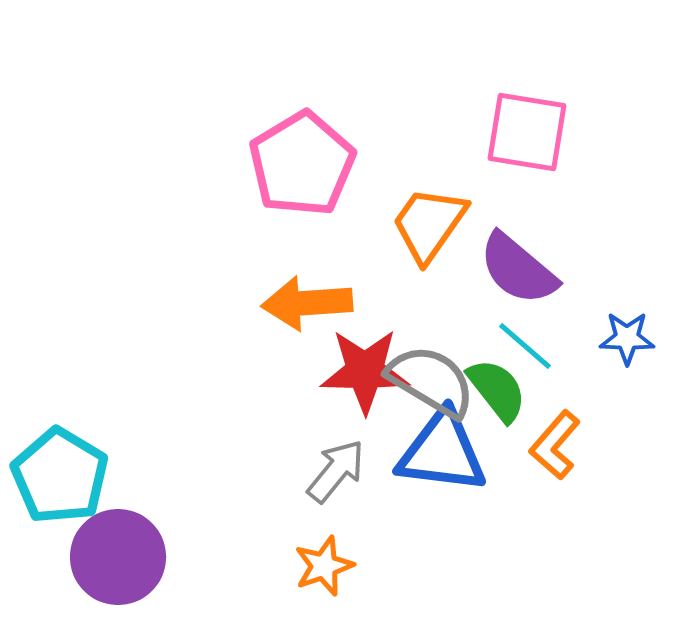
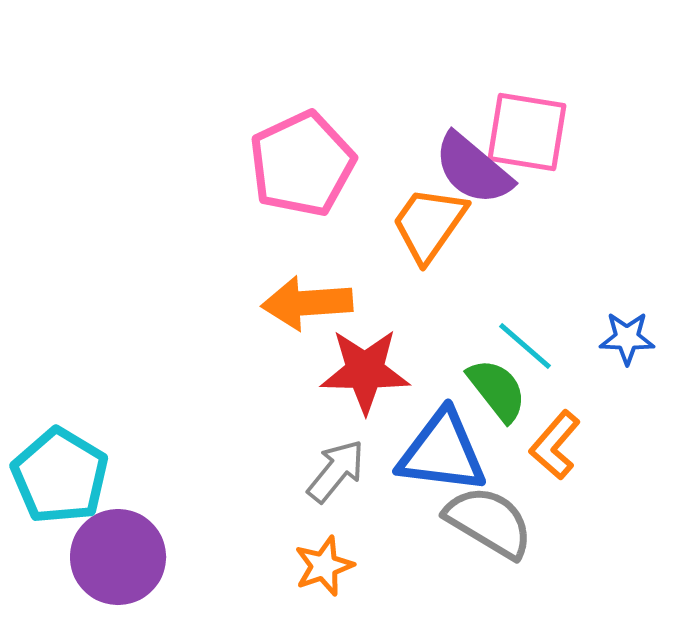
pink pentagon: rotated 6 degrees clockwise
purple semicircle: moved 45 px left, 100 px up
gray semicircle: moved 58 px right, 141 px down
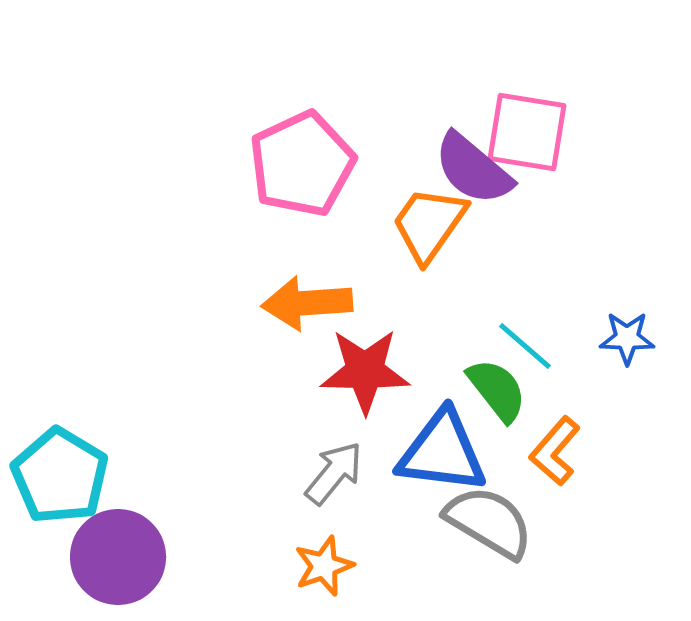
orange L-shape: moved 6 px down
gray arrow: moved 2 px left, 2 px down
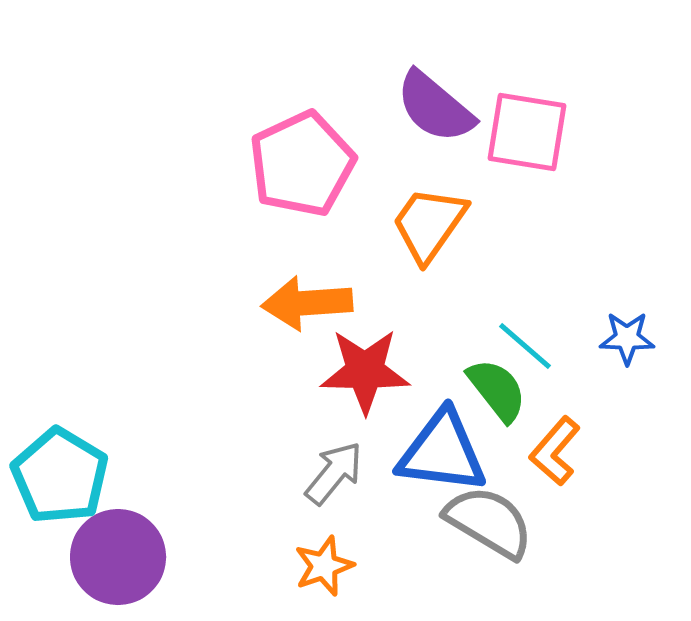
purple semicircle: moved 38 px left, 62 px up
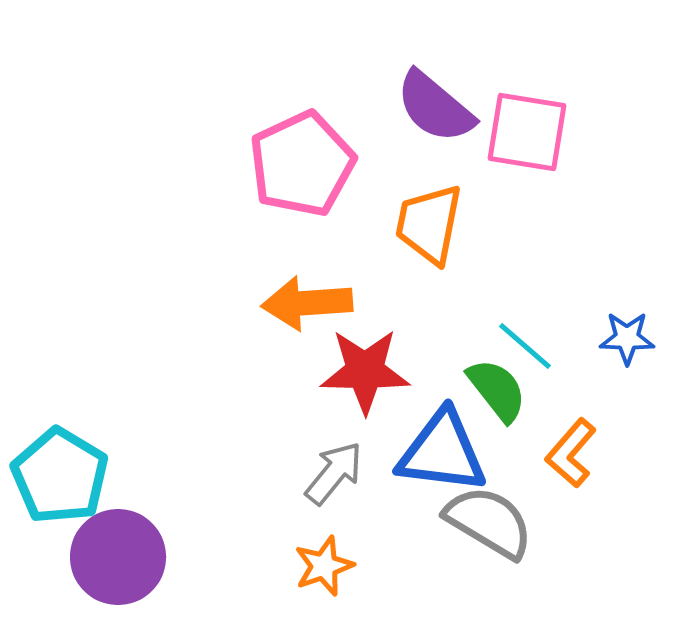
orange trapezoid: rotated 24 degrees counterclockwise
orange L-shape: moved 16 px right, 2 px down
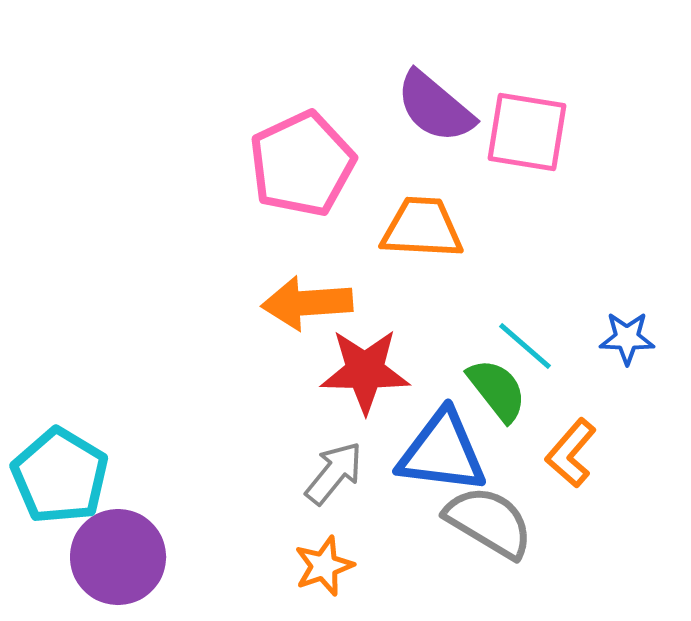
orange trapezoid: moved 7 px left, 4 px down; rotated 82 degrees clockwise
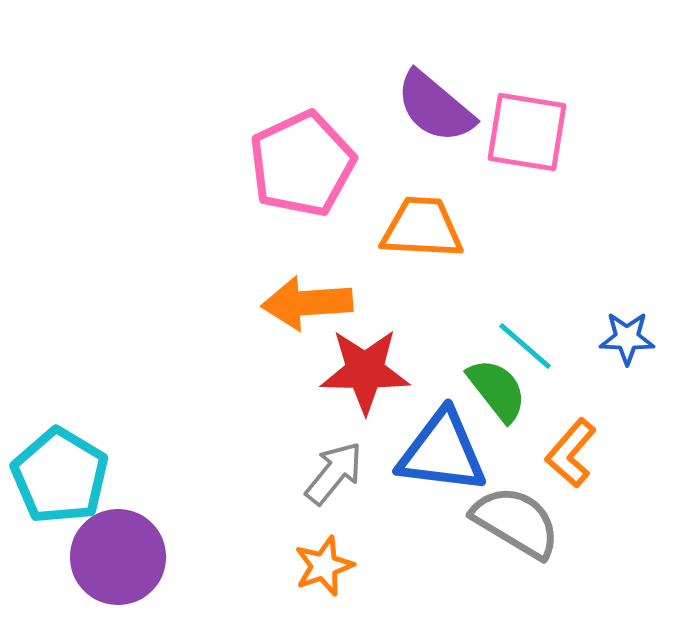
gray semicircle: moved 27 px right
